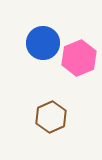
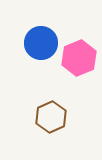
blue circle: moved 2 px left
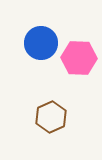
pink hexagon: rotated 24 degrees clockwise
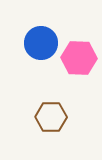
brown hexagon: rotated 24 degrees clockwise
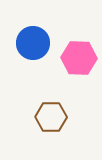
blue circle: moved 8 px left
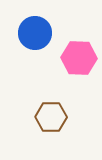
blue circle: moved 2 px right, 10 px up
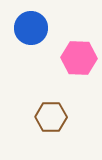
blue circle: moved 4 px left, 5 px up
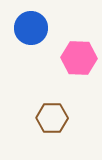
brown hexagon: moved 1 px right, 1 px down
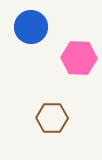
blue circle: moved 1 px up
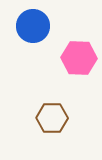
blue circle: moved 2 px right, 1 px up
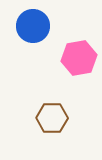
pink hexagon: rotated 12 degrees counterclockwise
